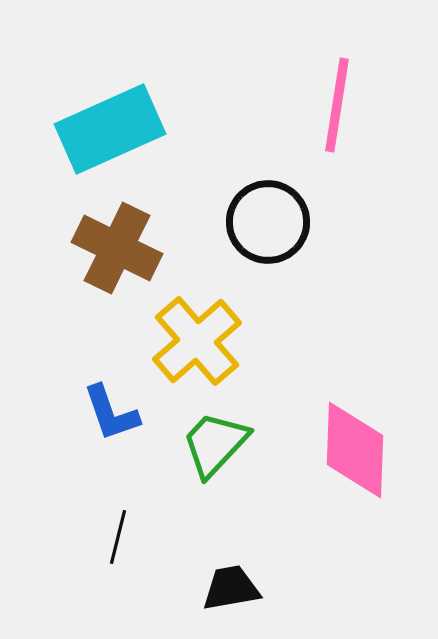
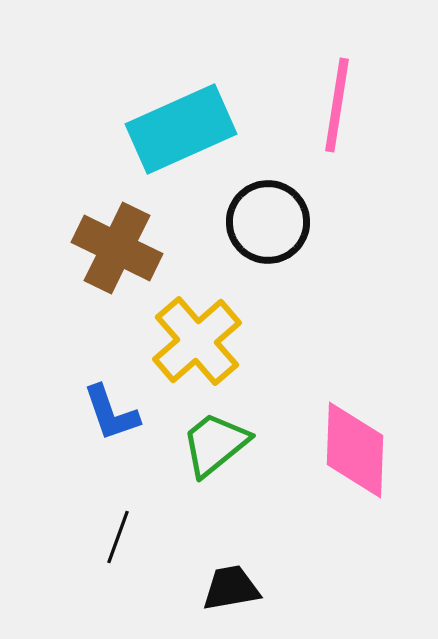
cyan rectangle: moved 71 px right
green trapezoid: rotated 8 degrees clockwise
black line: rotated 6 degrees clockwise
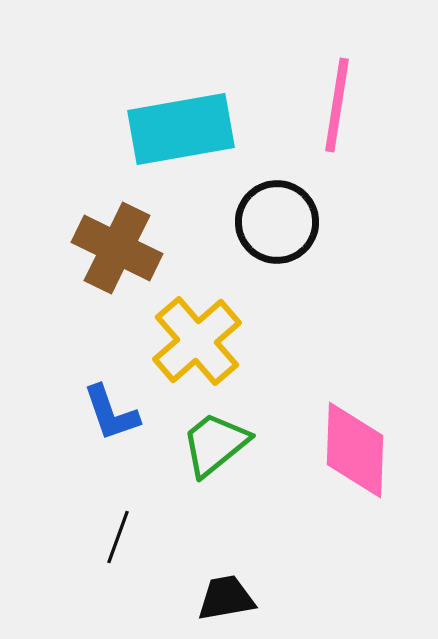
cyan rectangle: rotated 14 degrees clockwise
black circle: moved 9 px right
black trapezoid: moved 5 px left, 10 px down
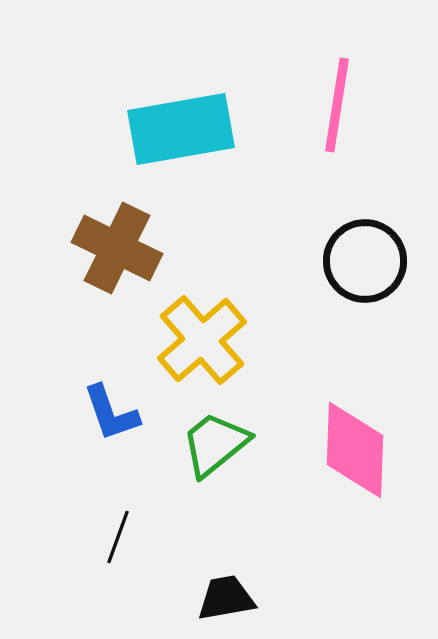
black circle: moved 88 px right, 39 px down
yellow cross: moved 5 px right, 1 px up
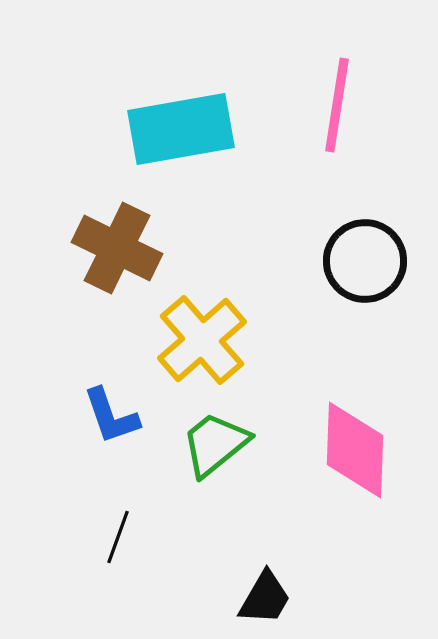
blue L-shape: moved 3 px down
black trapezoid: moved 39 px right; rotated 130 degrees clockwise
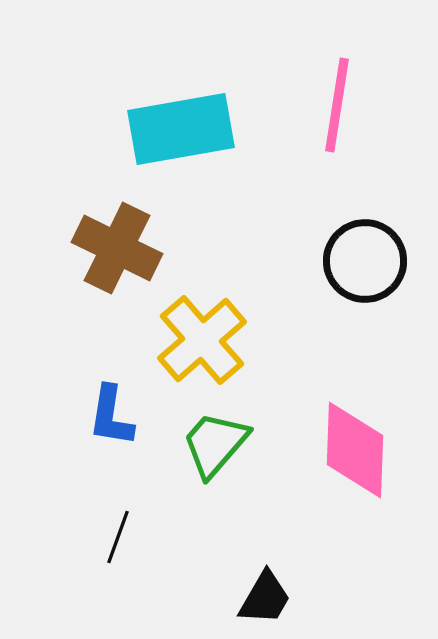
blue L-shape: rotated 28 degrees clockwise
green trapezoid: rotated 10 degrees counterclockwise
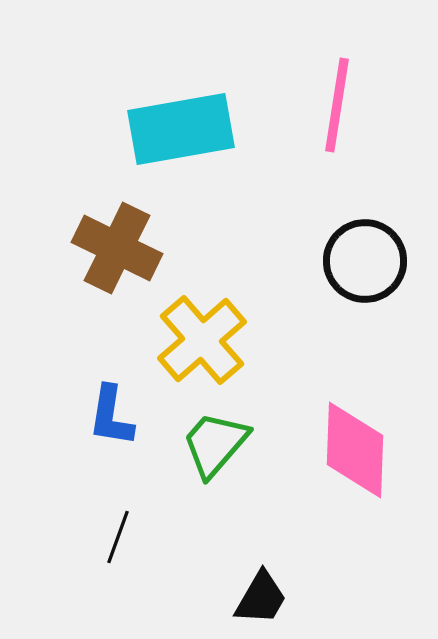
black trapezoid: moved 4 px left
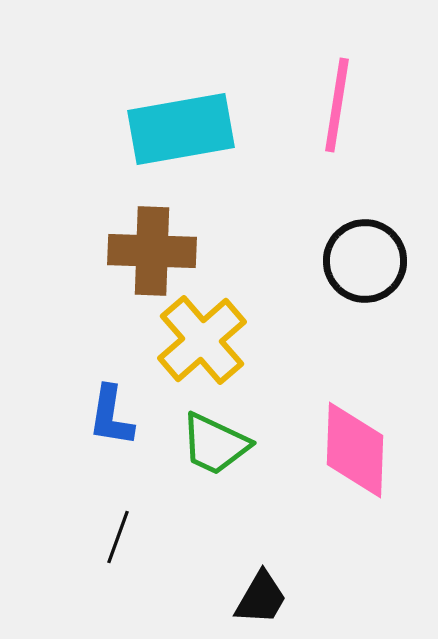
brown cross: moved 35 px right, 3 px down; rotated 24 degrees counterclockwise
green trapezoid: rotated 106 degrees counterclockwise
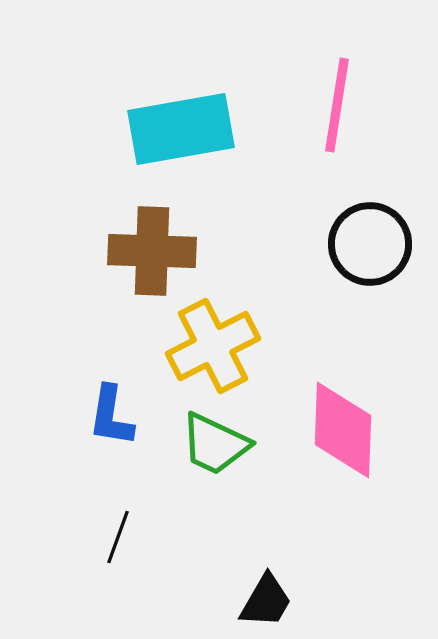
black circle: moved 5 px right, 17 px up
yellow cross: moved 11 px right, 6 px down; rotated 14 degrees clockwise
pink diamond: moved 12 px left, 20 px up
black trapezoid: moved 5 px right, 3 px down
